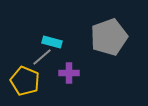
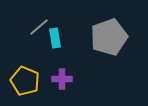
cyan rectangle: moved 3 px right, 4 px up; rotated 66 degrees clockwise
gray line: moved 3 px left, 30 px up
purple cross: moved 7 px left, 6 px down
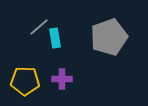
yellow pentagon: rotated 20 degrees counterclockwise
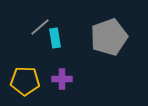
gray line: moved 1 px right
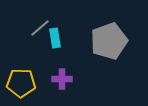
gray line: moved 1 px down
gray pentagon: moved 4 px down
yellow pentagon: moved 4 px left, 2 px down
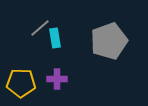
purple cross: moved 5 px left
